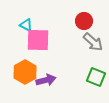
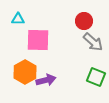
cyan triangle: moved 8 px left, 6 px up; rotated 24 degrees counterclockwise
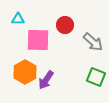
red circle: moved 19 px left, 4 px down
purple arrow: rotated 138 degrees clockwise
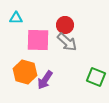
cyan triangle: moved 2 px left, 1 px up
gray arrow: moved 26 px left
orange hexagon: rotated 15 degrees counterclockwise
purple arrow: moved 1 px left
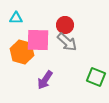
orange hexagon: moved 3 px left, 20 px up
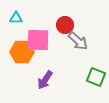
gray arrow: moved 11 px right, 1 px up
orange hexagon: rotated 15 degrees counterclockwise
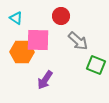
cyan triangle: rotated 32 degrees clockwise
red circle: moved 4 px left, 9 px up
green square: moved 12 px up
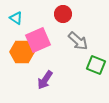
red circle: moved 2 px right, 2 px up
pink square: rotated 25 degrees counterclockwise
